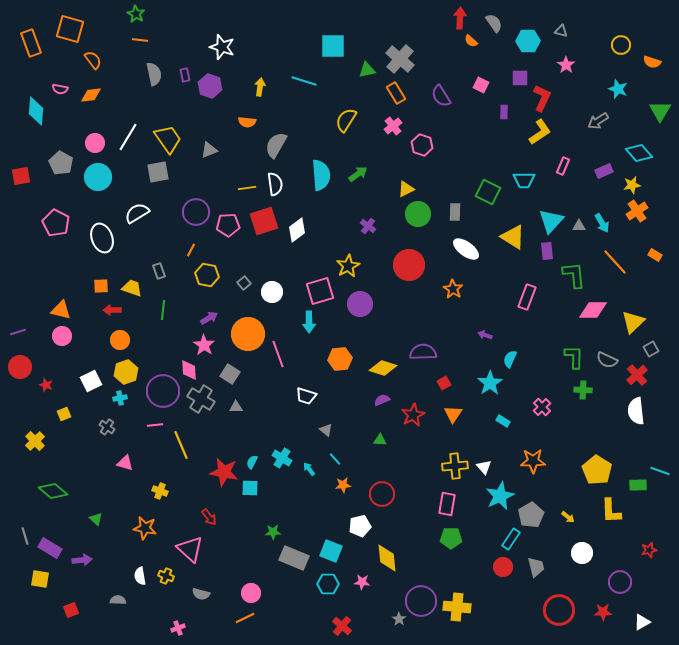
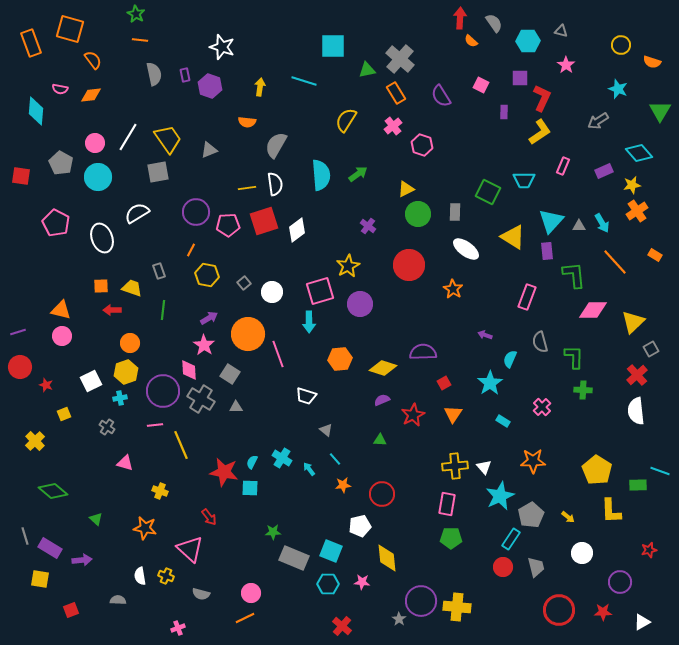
red square at (21, 176): rotated 18 degrees clockwise
orange circle at (120, 340): moved 10 px right, 3 px down
gray semicircle at (607, 360): moved 67 px left, 18 px up; rotated 50 degrees clockwise
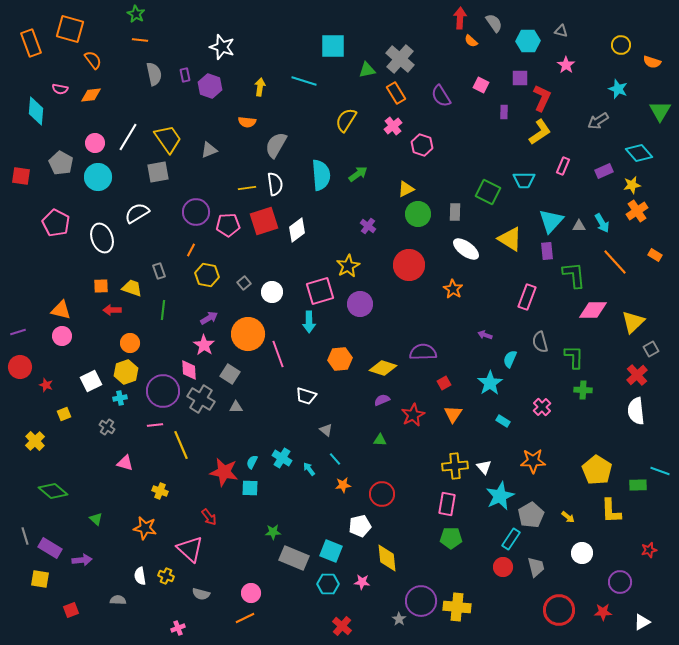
yellow triangle at (513, 237): moved 3 px left, 2 px down
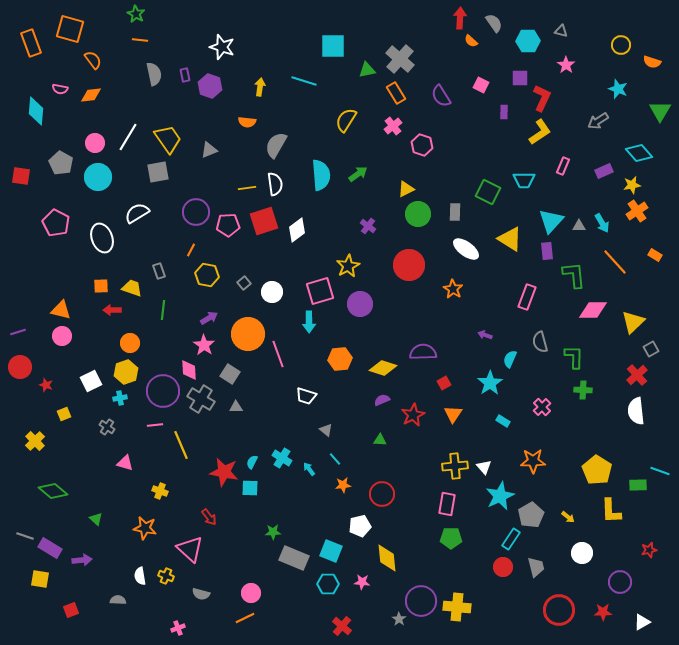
gray line at (25, 536): rotated 54 degrees counterclockwise
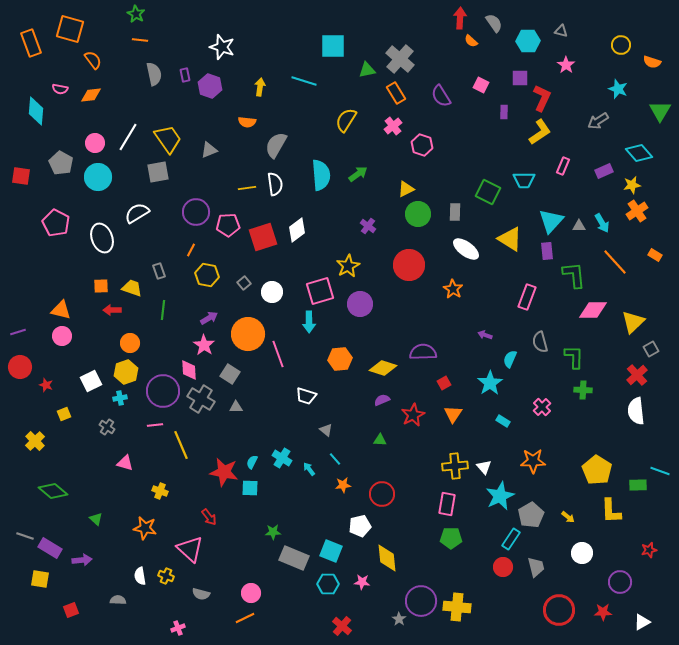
red square at (264, 221): moved 1 px left, 16 px down
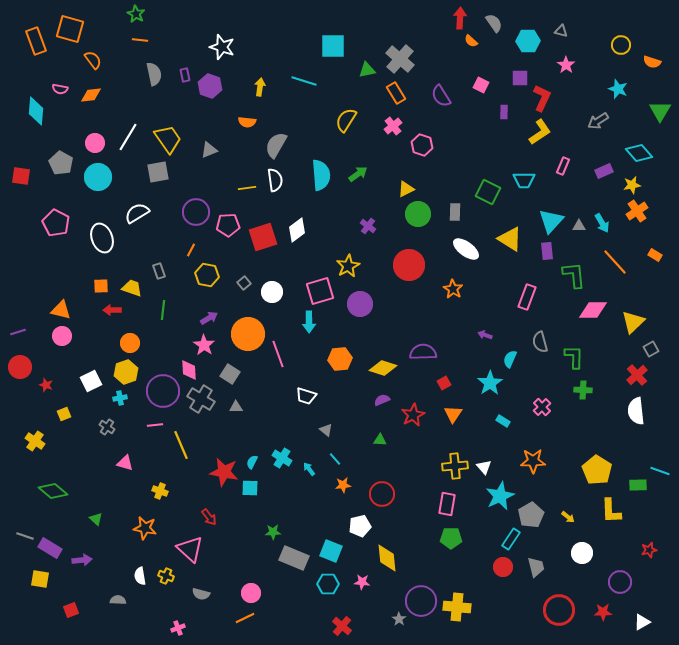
orange rectangle at (31, 43): moved 5 px right, 2 px up
white semicircle at (275, 184): moved 4 px up
yellow cross at (35, 441): rotated 12 degrees counterclockwise
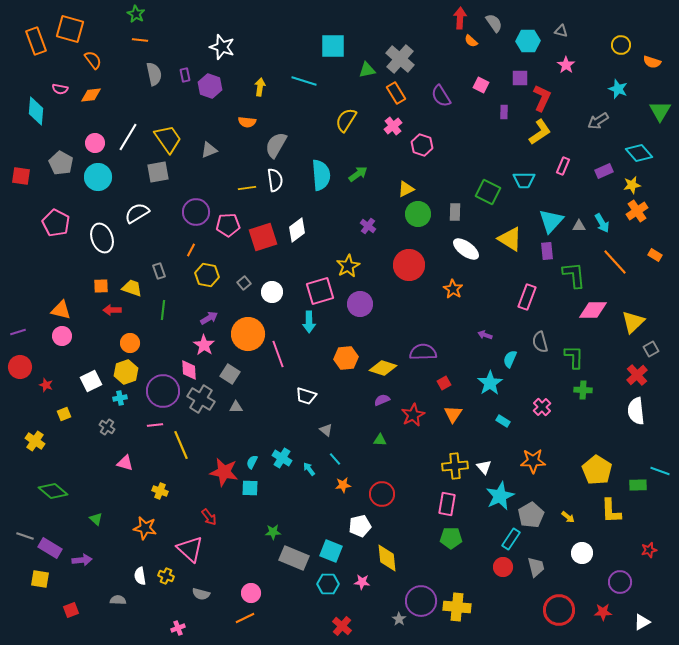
orange hexagon at (340, 359): moved 6 px right, 1 px up
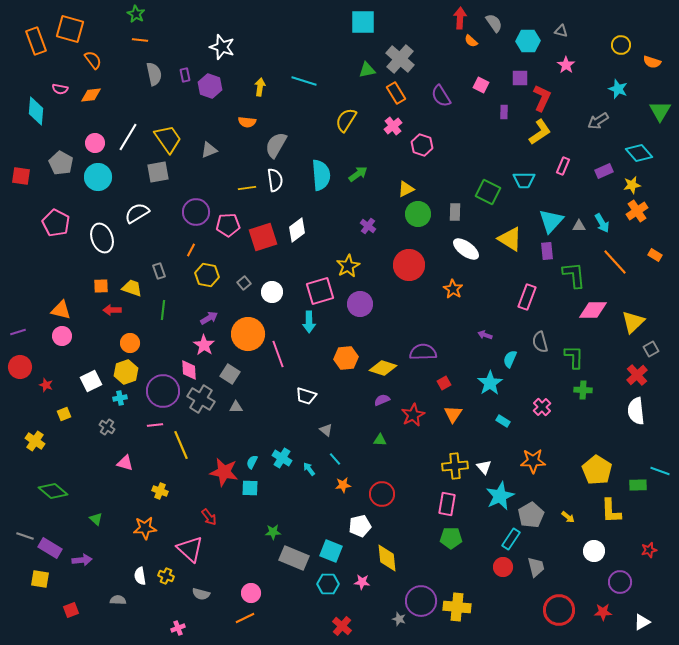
cyan square at (333, 46): moved 30 px right, 24 px up
orange star at (145, 528): rotated 15 degrees counterclockwise
white circle at (582, 553): moved 12 px right, 2 px up
gray star at (399, 619): rotated 16 degrees counterclockwise
